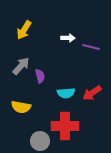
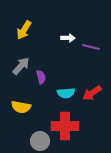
purple semicircle: moved 1 px right, 1 px down
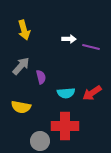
yellow arrow: rotated 48 degrees counterclockwise
white arrow: moved 1 px right, 1 px down
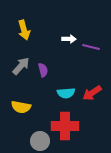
purple semicircle: moved 2 px right, 7 px up
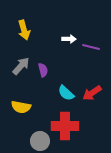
cyan semicircle: rotated 48 degrees clockwise
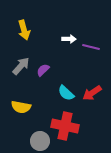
purple semicircle: rotated 120 degrees counterclockwise
red cross: rotated 12 degrees clockwise
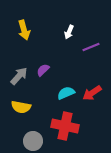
white arrow: moved 7 px up; rotated 112 degrees clockwise
purple line: rotated 36 degrees counterclockwise
gray arrow: moved 2 px left, 10 px down
cyan semicircle: rotated 114 degrees clockwise
gray circle: moved 7 px left
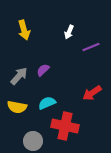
cyan semicircle: moved 19 px left, 10 px down
yellow semicircle: moved 4 px left
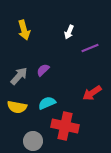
purple line: moved 1 px left, 1 px down
